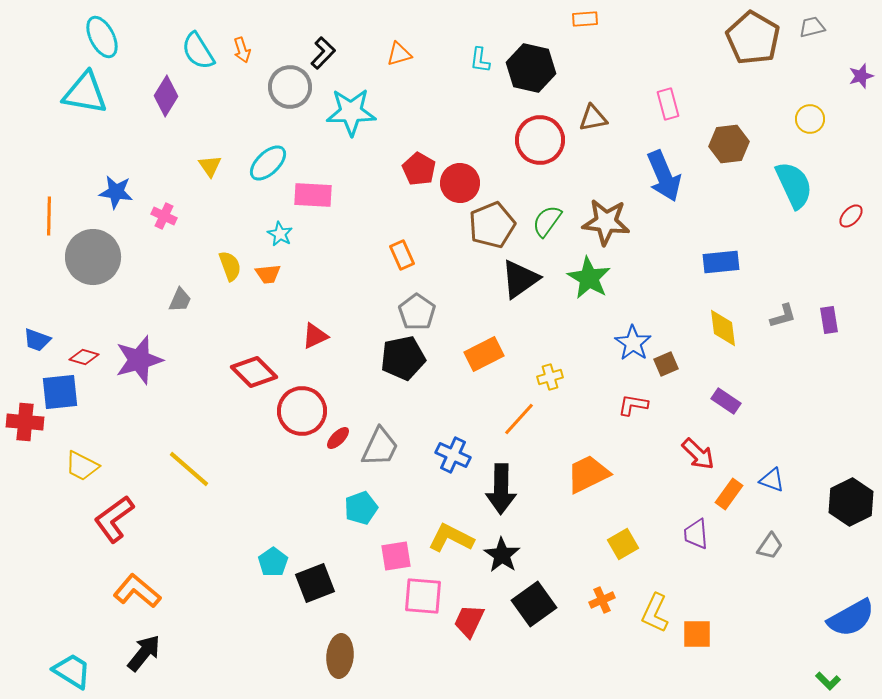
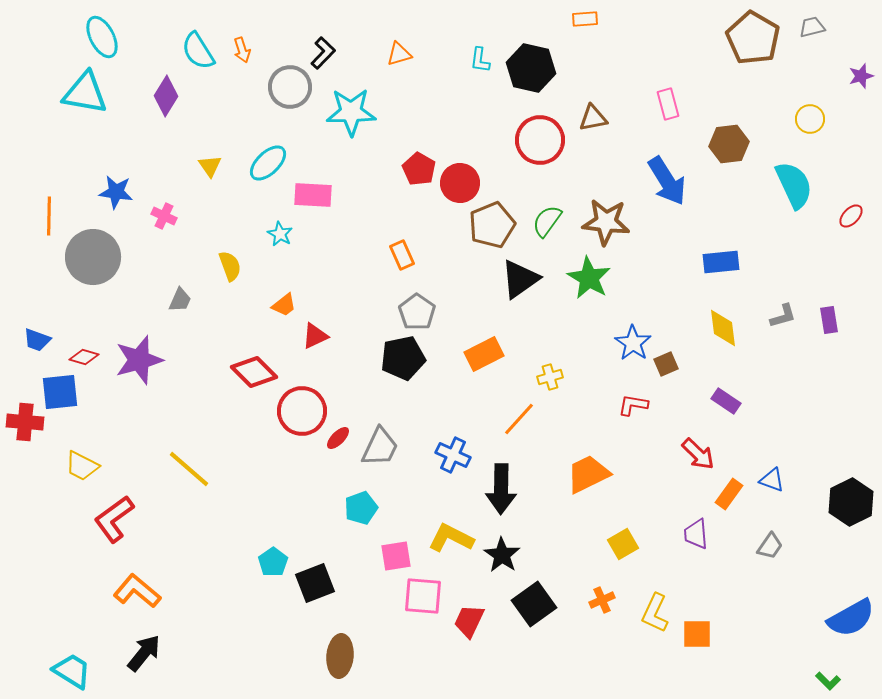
blue arrow at (664, 176): moved 3 px right, 5 px down; rotated 9 degrees counterclockwise
orange trapezoid at (268, 274): moved 16 px right, 31 px down; rotated 32 degrees counterclockwise
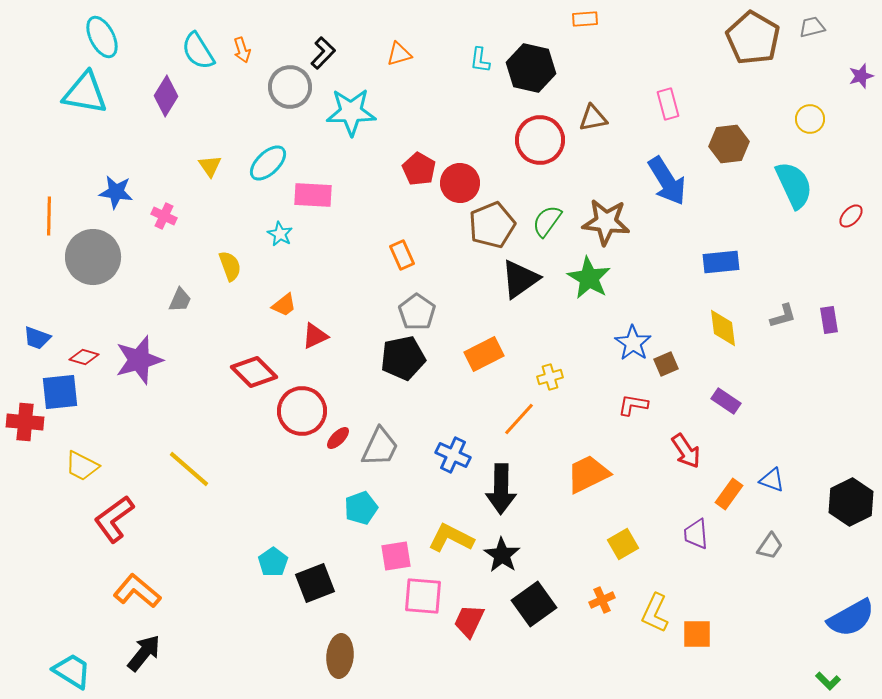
blue trapezoid at (37, 340): moved 2 px up
red arrow at (698, 454): moved 12 px left, 3 px up; rotated 12 degrees clockwise
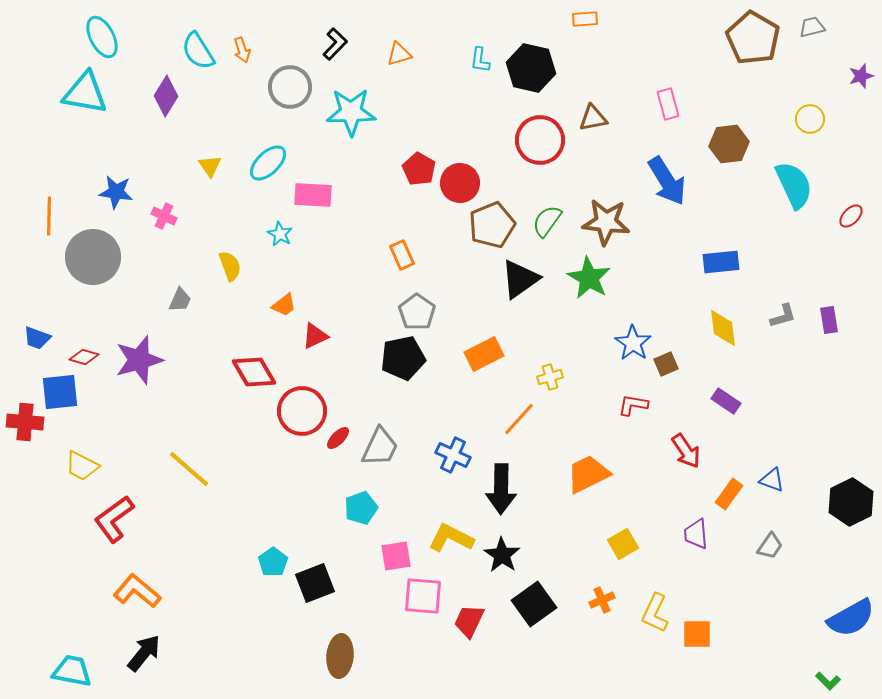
black L-shape at (323, 53): moved 12 px right, 9 px up
red diamond at (254, 372): rotated 15 degrees clockwise
cyan trapezoid at (72, 671): rotated 21 degrees counterclockwise
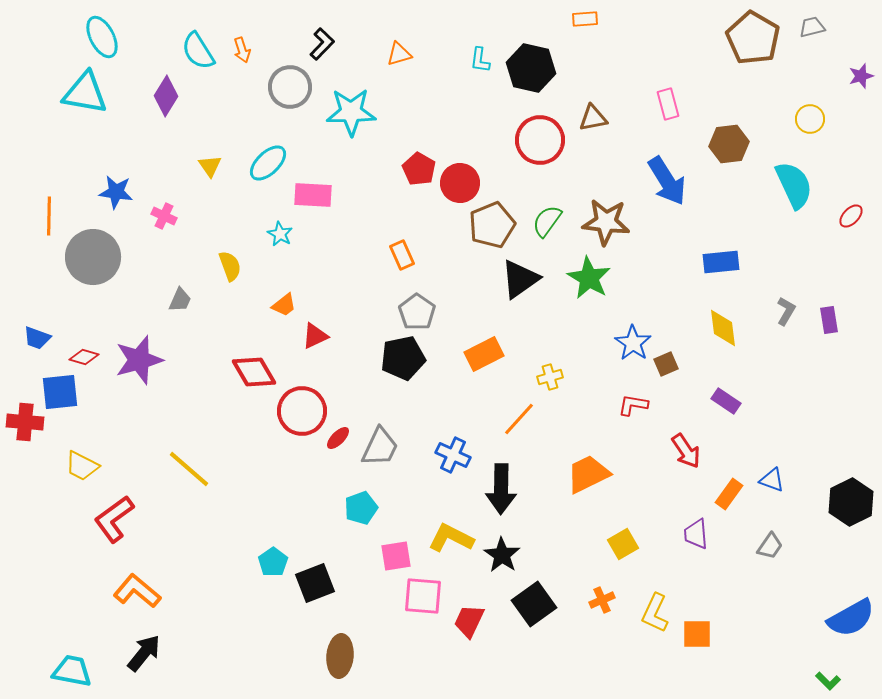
black L-shape at (335, 44): moved 13 px left
gray L-shape at (783, 316): moved 3 px right, 5 px up; rotated 44 degrees counterclockwise
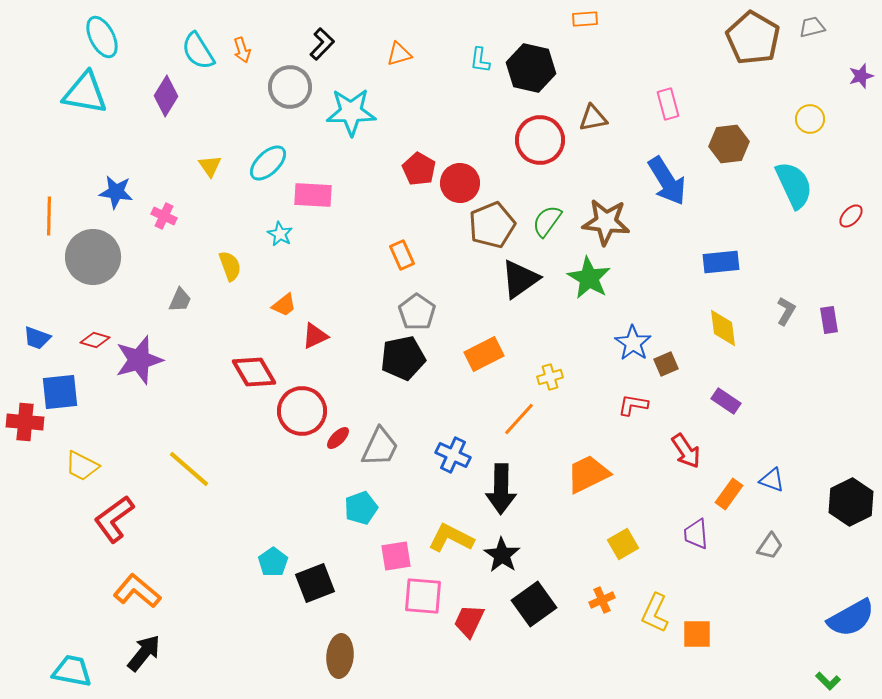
red diamond at (84, 357): moved 11 px right, 17 px up
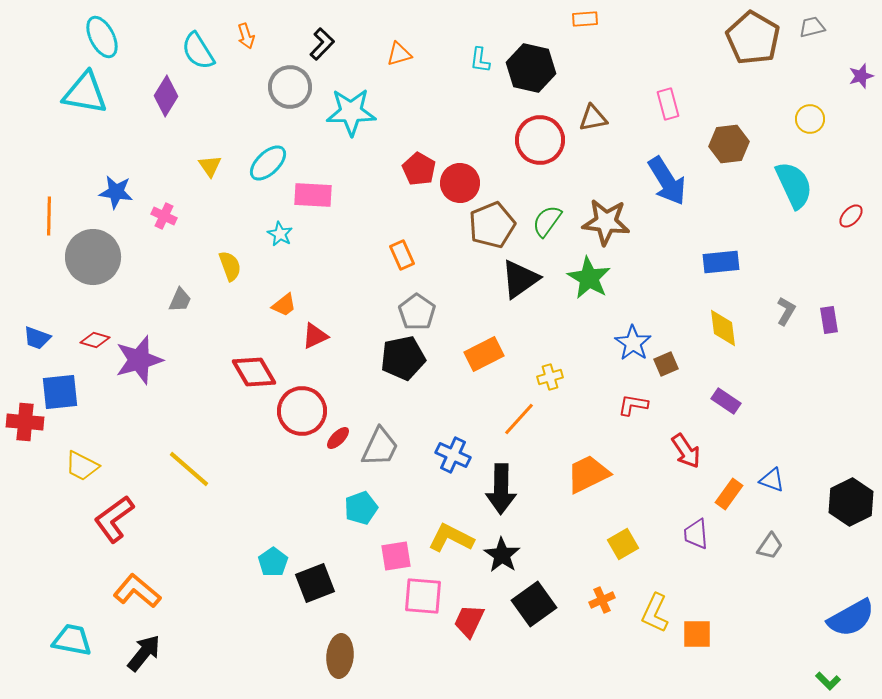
orange arrow at (242, 50): moved 4 px right, 14 px up
cyan trapezoid at (72, 671): moved 31 px up
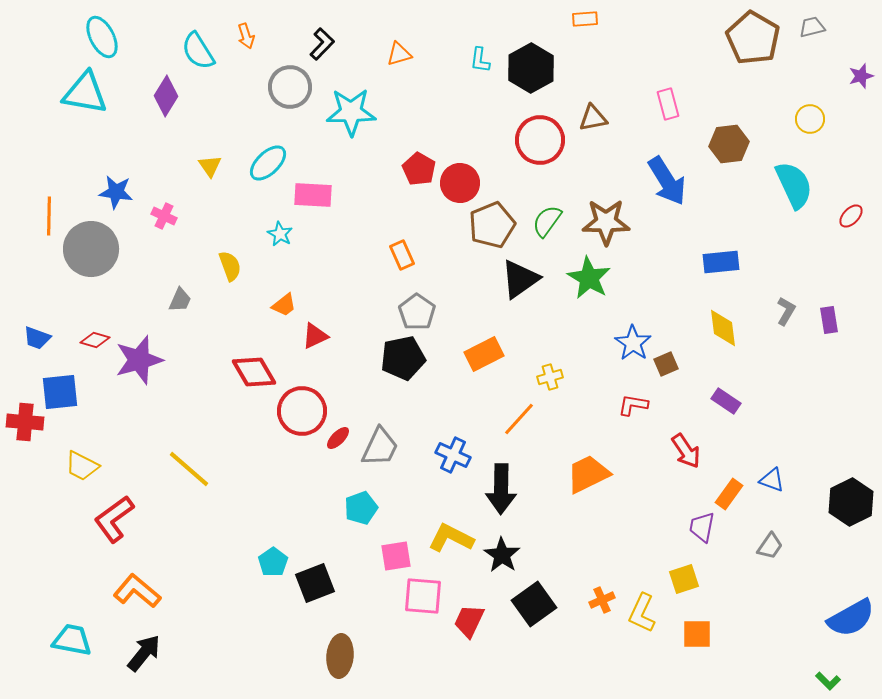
black hexagon at (531, 68): rotated 18 degrees clockwise
brown star at (606, 222): rotated 6 degrees counterclockwise
gray circle at (93, 257): moved 2 px left, 8 px up
purple trapezoid at (696, 534): moved 6 px right, 7 px up; rotated 16 degrees clockwise
yellow square at (623, 544): moved 61 px right, 35 px down; rotated 12 degrees clockwise
yellow L-shape at (655, 613): moved 13 px left
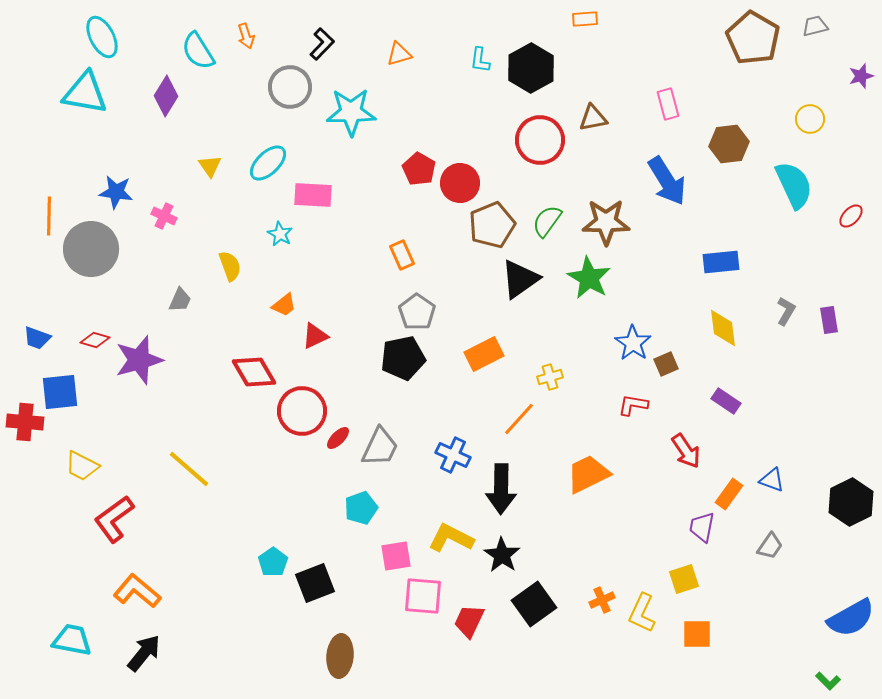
gray trapezoid at (812, 27): moved 3 px right, 1 px up
